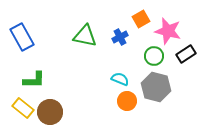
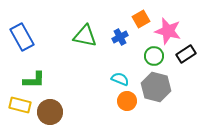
yellow rectangle: moved 3 px left, 3 px up; rotated 25 degrees counterclockwise
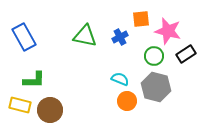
orange square: rotated 24 degrees clockwise
blue rectangle: moved 2 px right
brown circle: moved 2 px up
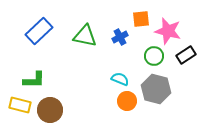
blue rectangle: moved 15 px right, 6 px up; rotated 76 degrees clockwise
black rectangle: moved 1 px down
gray hexagon: moved 2 px down
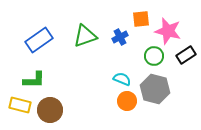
blue rectangle: moved 9 px down; rotated 8 degrees clockwise
green triangle: rotated 30 degrees counterclockwise
cyan semicircle: moved 2 px right
gray hexagon: moved 1 px left
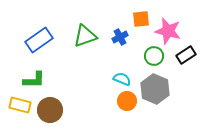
gray hexagon: rotated 8 degrees clockwise
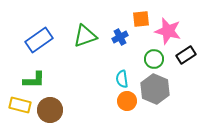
green circle: moved 3 px down
cyan semicircle: rotated 120 degrees counterclockwise
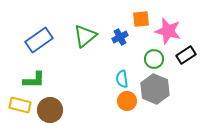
green triangle: rotated 20 degrees counterclockwise
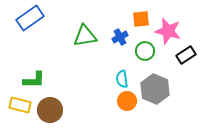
green triangle: rotated 30 degrees clockwise
blue rectangle: moved 9 px left, 22 px up
green circle: moved 9 px left, 8 px up
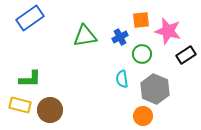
orange square: moved 1 px down
green circle: moved 3 px left, 3 px down
green L-shape: moved 4 px left, 1 px up
orange circle: moved 16 px right, 15 px down
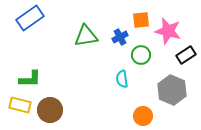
green triangle: moved 1 px right
green circle: moved 1 px left, 1 px down
gray hexagon: moved 17 px right, 1 px down
